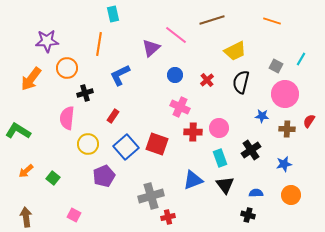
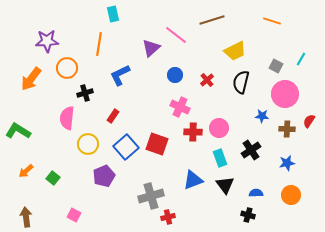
blue star at (284, 164): moved 3 px right, 1 px up
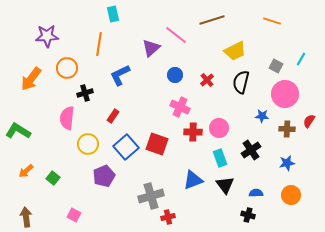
purple star at (47, 41): moved 5 px up
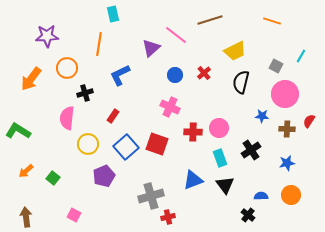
brown line at (212, 20): moved 2 px left
cyan line at (301, 59): moved 3 px up
red cross at (207, 80): moved 3 px left, 7 px up
pink cross at (180, 107): moved 10 px left
blue semicircle at (256, 193): moved 5 px right, 3 px down
black cross at (248, 215): rotated 24 degrees clockwise
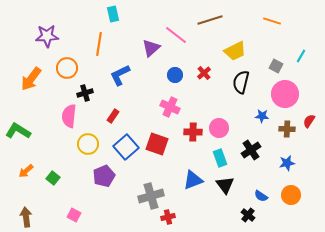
pink semicircle at (67, 118): moved 2 px right, 2 px up
blue semicircle at (261, 196): rotated 144 degrees counterclockwise
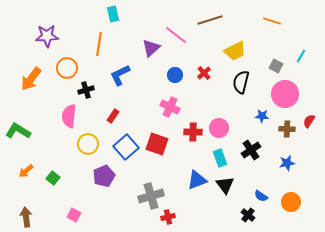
black cross at (85, 93): moved 1 px right, 3 px up
blue triangle at (193, 180): moved 4 px right
orange circle at (291, 195): moved 7 px down
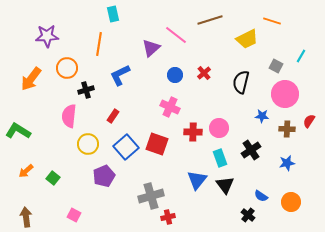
yellow trapezoid at (235, 51): moved 12 px right, 12 px up
blue triangle at (197, 180): rotated 30 degrees counterclockwise
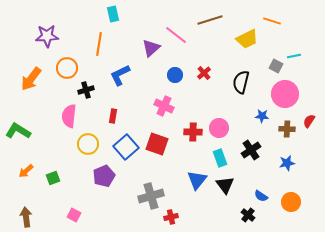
cyan line at (301, 56): moved 7 px left; rotated 48 degrees clockwise
pink cross at (170, 107): moved 6 px left, 1 px up
red rectangle at (113, 116): rotated 24 degrees counterclockwise
green square at (53, 178): rotated 32 degrees clockwise
red cross at (168, 217): moved 3 px right
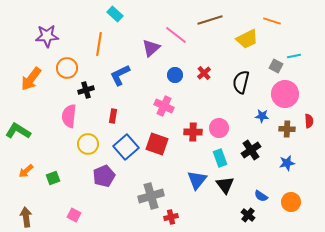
cyan rectangle at (113, 14): moved 2 px right; rotated 35 degrees counterclockwise
red semicircle at (309, 121): rotated 144 degrees clockwise
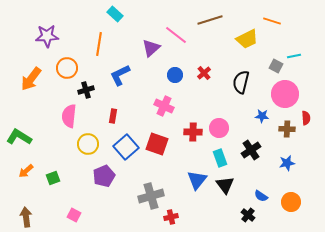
red semicircle at (309, 121): moved 3 px left, 3 px up
green L-shape at (18, 131): moved 1 px right, 6 px down
